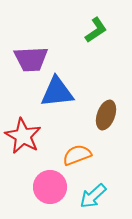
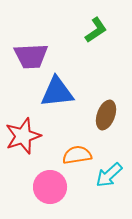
purple trapezoid: moved 3 px up
red star: rotated 24 degrees clockwise
orange semicircle: rotated 12 degrees clockwise
cyan arrow: moved 16 px right, 21 px up
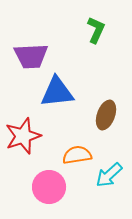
green L-shape: rotated 32 degrees counterclockwise
pink circle: moved 1 px left
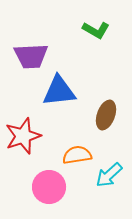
green L-shape: rotated 96 degrees clockwise
blue triangle: moved 2 px right, 1 px up
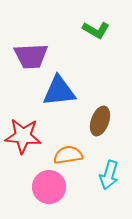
brown ellipse: moved 6 px left, 6 px down
red star: rotated 24 degrees clockwise
orange semicircle: moved 9 px left
cyan arrow: rotated 32 degrees counterclockwise
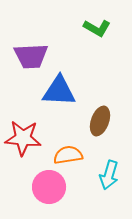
green L-shape: moved 1 px right, 2 px up
blue triangle: rotated 9 degrees clockwise
red star: moved 2 px down
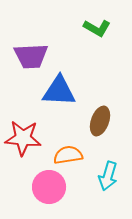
cyan arrow: moved 1 px left, 1 px down
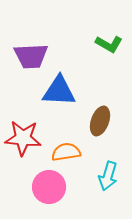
green L-shape: moved 12 px right, 16 px down
orange semicircle: moved 2 px left, 3 px up
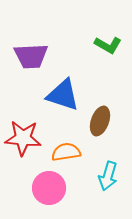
green L-shape: moved 1 px left, 1 px down
blue triangle: moved 4 px right, 4 px down; rotated 15 degrees clockwise
pink circle: moved 1 px down
